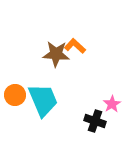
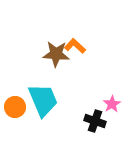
orange circle: moved 12 px down
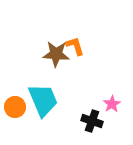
orange L-shape: rotated 30 degrees clockwise
black cross: moved 3 px left
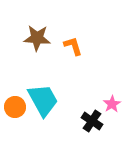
orange L-shape: moved 2 px left
brown star: moved 19 px left, 16 px up
cyan trapezoid: rotated 6 degrees counterclockwise
black cross: rotated 15 degrees clockwise
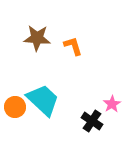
cyan trapezoid: rotated 18 degrees counterclockwise
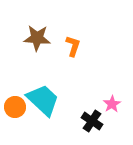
orange L-shape: rotated 35 degrees clockwise
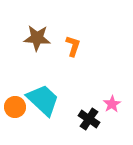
black cross: moved 3 px left, 2 px up
